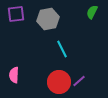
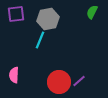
cyan line: moved 22 px left, 9 px up; rotated 48 degrees clockwise
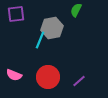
green semicircle: moved 16 px left, 2 px up
gray hexagon: moved 4 px right, 9 px down
pink semicircle: rotated 70 degrees counterclockwise
red circle: moved 11 px left, 5 px up
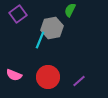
green semicircle: moved 6 px left
purple square: moved 2 px right; rotated 30 degrees counterclockwise
